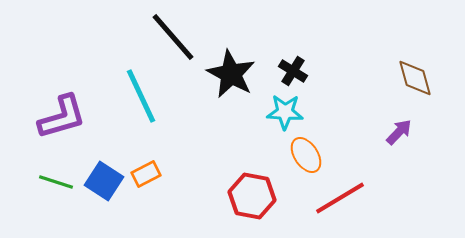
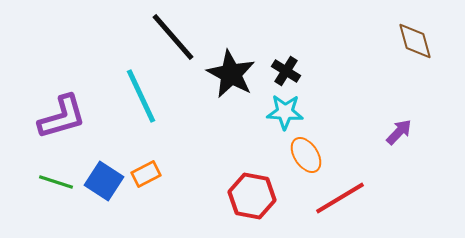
black cross: moved 7 px left
brown diamond: moved 37 px up
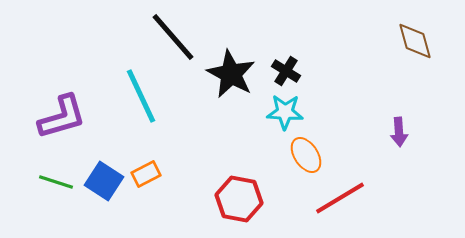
purple arrow: rotated 132 degrees clockwise
red hexagon: moved 13 px left, 3 px down
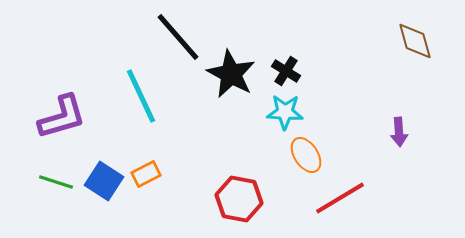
black line: moved 5 px right
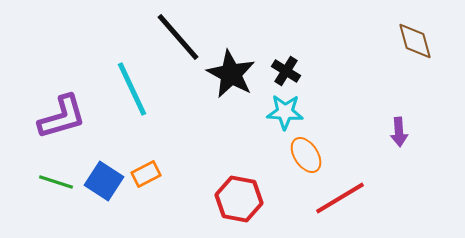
cyan line: moved 9 px left, 7 px up
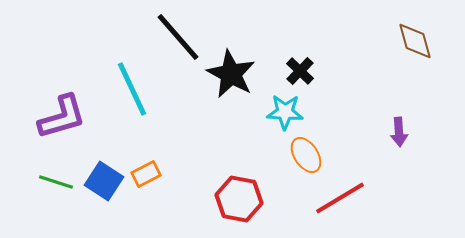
black cross: moved 14 px right; rotated 12 degrees clockwise
